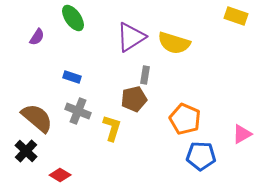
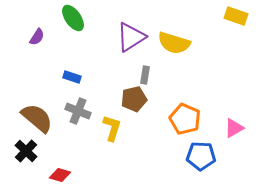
pink triangle: moved 8 px left, 6 px up
red diamond: rotated 15 degrees counterclockwise
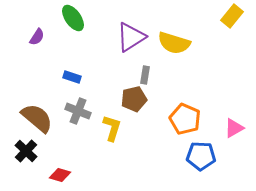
yellow rectangle: moved 4 px left; rotated 70 degrees counterclockwise
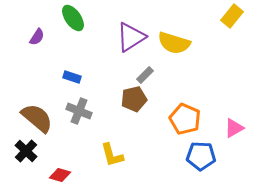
gray rectangle: rotated 36 degrees clockwise
gray cross: moved 1 px right
yellow L-shape: moved 27 px down; rotated 148 degrees clockwise
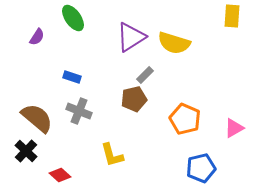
yellow rectangle: rotated 35 degrees counterclockwise
blue pentagon: moved 12 px down; rotated 16 degrees counterclockwise
red diamond: rotated 25 degrees clockwise
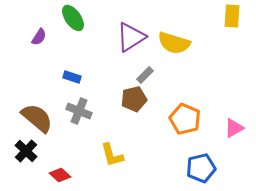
purple semicircle: moved 2 px right
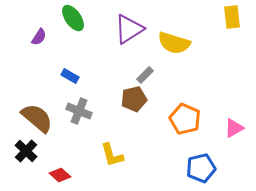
yellow rectangle: moved 1 px down; rotated 10 degrees counterclockwise
purple triangle: moved 2 px left, 8 px up
blue rectangle: moved 2 px left, 1 px up; rotated 12 degrees clockwise
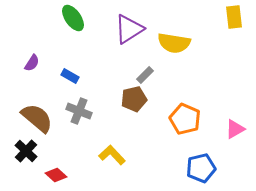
yellow rectangle: moved 2 px right
purple semicircle: moved 7 px left, 26 px down
yellow semicircle: rotated 8 degrees counterclockwise
pink triangle: moved 1 px right, 1 px down
yellow L-shape: rotated 152 degrees clockwise
red diamond: moved 4 px left
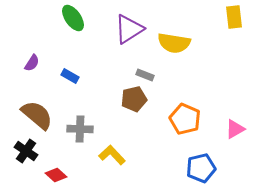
gray rectangle: rotated 66 degrees clockwise
gray cross: moved 1 px right, 18 px down; rotated 20 degrees counterclockwise
brown semicircle: moved 3 px up
black cross: rotated 10 degrees counterclockwise
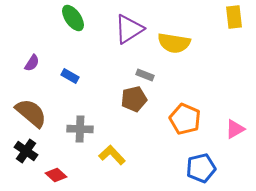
brown semicircle: moved 6 px left, 2 px up
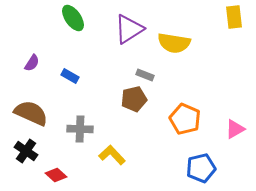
brown semicircle: rotated 16 degrees counterclockwise
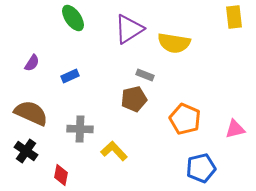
blue rectangle: rotated 54 degrees counterclockwise
pink triangle: rotated 15 degrees clockwise
yellow L-shape: moved 2 px right, 4 px up
red diamond: moved 5 px right; rotated 60 degrees clockwise
